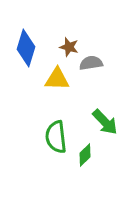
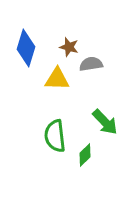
gray semicircle: moved 1 px down
green semicircle: moved 1 px left, 1 px up
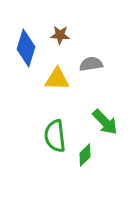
brown star: moved 9 px left, 12 px up; rotated 12 degrees counterclockwise
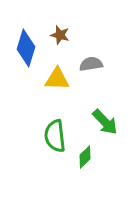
brown star: rotated 12 degrees clockwise
green diamond: moved 2 px down
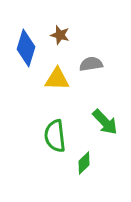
green diamond: moved 1 px left, 6 px down
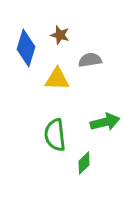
gray semicircle: moved 1 px left, 4 px up
green arrow: rotated 60 degrees counterclockwise
green semicircle: moved 1 px up
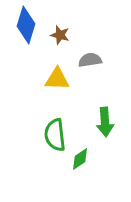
blue diamond: moved 23 px up
green arrow: rotated 100 degrees clockwise
green diamond: moved 4 px left, 4 px up; rotated 10 degrees clockwise
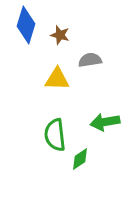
green arrow: rotated 84 degrees clockwise
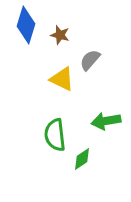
gray semicircle: rotated 40 degrees counterclockwise
yellow triangle: moved 5 px right; rotated 24 degrees clockwise
green arrow: moved 1 px right, 1 px up
green diamond: moved 2 px right
